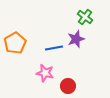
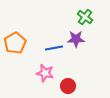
purple star: rotated 18 degrees clockwise
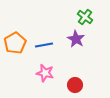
purple star: rotated 30 degrees clockwise
blue line: moved 10 px left, 3 px up
red circle: moved 7 px right, 1 px up
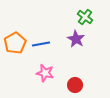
blue line: moved 3 px left, 1 px up
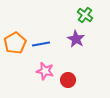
green cross: moved 2 px up
pink star: moved 2 px up
red circle: moved 7 px left, 5 px up
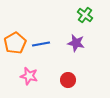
purple star: moved 4 px down; rotated 18 degrees counterclockwise
pink star: moved 16 px left, 5 px down
